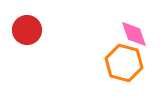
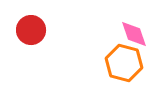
red circle: moved 4 px right
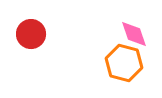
red circle: moved 4 px down
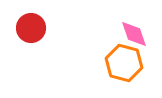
red circle: moved 6 px up
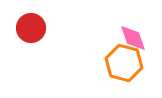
pink diamond: moved 1 px left, 4 px down
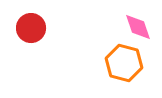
pink diamond: moved 5 px right, 11 px up
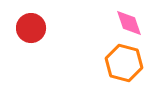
pink diamond: moved 9 px left, 4 px up
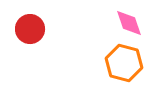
red circle: moved 1 px left, 1 px down
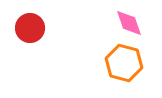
red circle: moved 1 px up
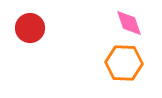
orange hexagon: rotated 12 degrees counterclockwise
